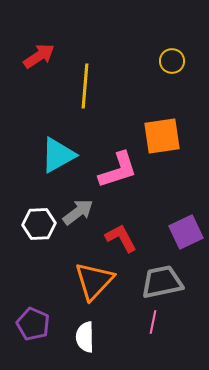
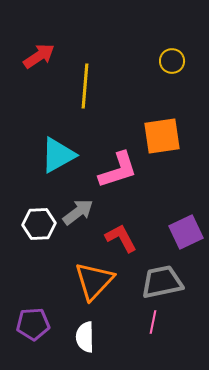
purple pentagon: rotated 28 degrees counterclockwise
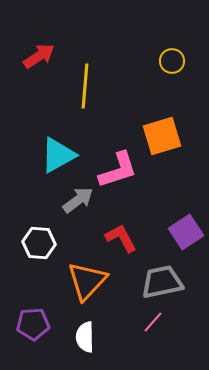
orange square: rotated 9 degrees counterclockwise
gray arrow: moved 12 px up
white hexagon: moved 19 px down; rotated 8 degrees clockwise
purple square: rotated 8 degrees counterclockwise
orange triangle: moved 7 px left
pink line: rotated 30 degrees clockwise
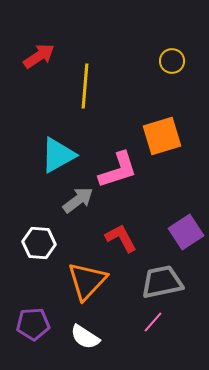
white semicircle: rotated 56 degrees counterclockwise
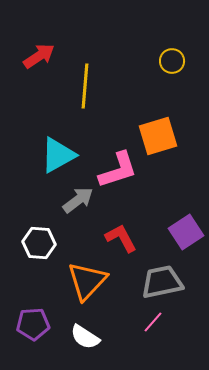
orange square: moved 4 px left
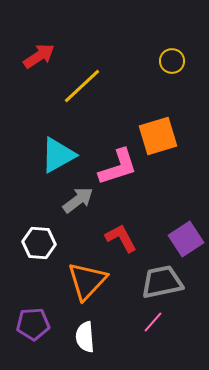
yellow line: moved 3 px left; rotated 42 degrees clockwise
pink L-shape: moved 3 px up
purple square: moved 7 px down
white semicircle: rotated 52 degrees clockwise
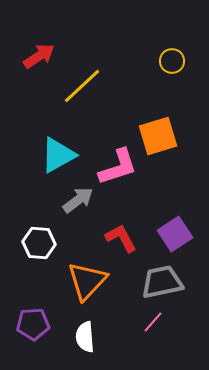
purple square: moved 11 px left, 5 px up
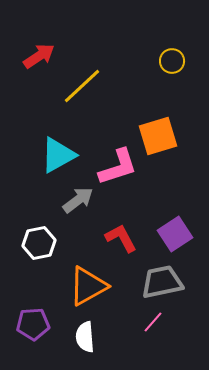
white hexagon: rotated 16 degrees counterclockwise
orange triangle: moved 1 px right, 5 px down; rotated 18 degrees clockwise
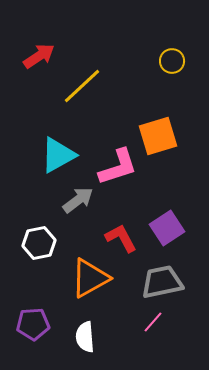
purple square: moved 8 px left, 6 px up
orange triangle: moved 2 px right, 8 px up
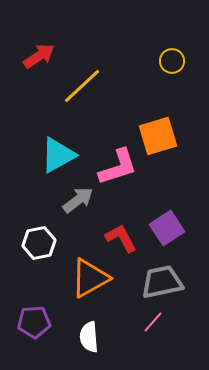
purple pentagon: moved 1 px right, 2 px up
white semicircle: moved 4 px right
